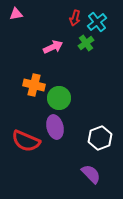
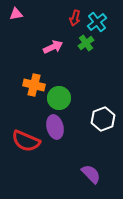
white hexagon: moved 3 px right, 19 px up
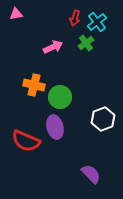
green circle: moved 1 px right, 1 px up
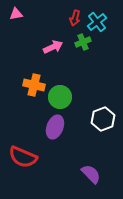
green cross: moved 3 px left, 1 px up; rotated 14 degrees clockwise
purple ellipse: rotated 35 degrees clockwise
red semicircle: moved 3 px left, 16 px down
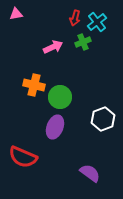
purple semicircle: moved 1 px left, 1 px up; rotated 10 degrees counterclockwise
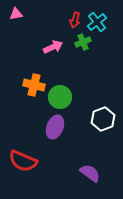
red arrow: moved 2 px down
red semicircle: moved 4 px down
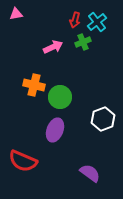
purple ellipse: moved 3 px down
